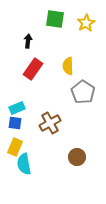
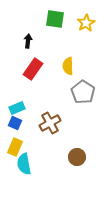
blue square: rotated 16 degrees clockwise
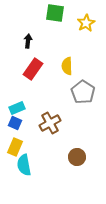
green square: moved 6 px up
yellow semicircle: moved 1 px left
cyan semicircle: moved 1 px down
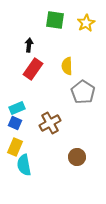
green square: moved 7 px down
black arrow: moved 1 px right, 4 px down
